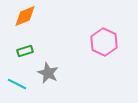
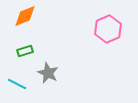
pink hexagon: moved 4 px right, 13 px up; rotated 12 degrees clockwise
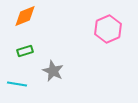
gray star: moved 5 px right, 2 px up
cyan line: rotated 18 degrees counterclockwise
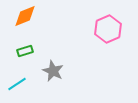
cyan line: rotated 42 degrees counterclockwise
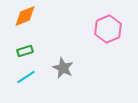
gray star: moved 10 px right, 3 px up
cyan line: moved 9 px right, 7 px up
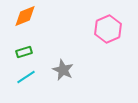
green rectangle: moved 1 px left, 1 px down
gray star: moved 2 px down
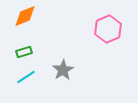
gray star: rotated 15 degrees clockwise
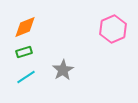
orange diamond: moved 11 px down
pink hexagon: moved 5 px right
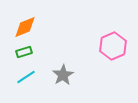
pink hexagon: moved 17 px down
gray star: moved 5 px down
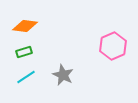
orange diamond: moved 1 px up; rotated 30 degrees clockwise
gray star: rotated 15 degrees counterclockwise
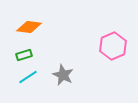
orange diamond: moved 4 px right, 1 px down
green rectangle: moved 3 px down
cyan line: moved 2 px right
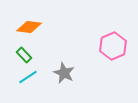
green rectangle: rotated 63 degrees clockwise
gray star: moved 1 px right, 2 px up
